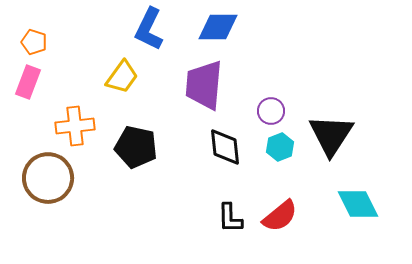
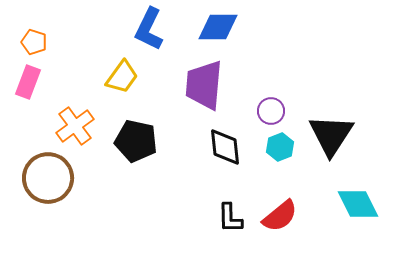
orange cross: rotated 30 degrees counterclockwise
black pentagon: moved 6 px up
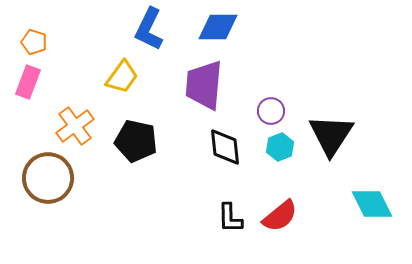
cyan diamond: moved 14 px right
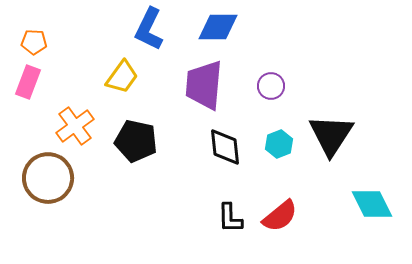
orange pentagon: rotated 15 degrees counterclockwise
purple circle: moved 25 px up
cyan hexagon: moved 1 px left, 3 px up
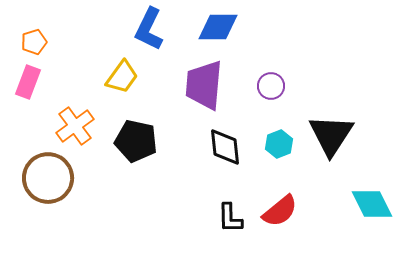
orange pentagon: rotated 20 degrees counterclockwise
red semicircle: moved 5 px up
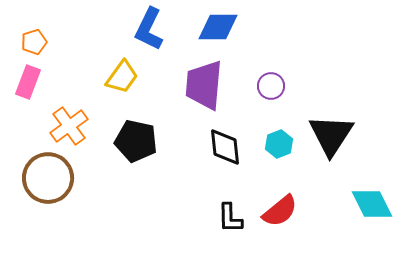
orange cross: moved 6 px left
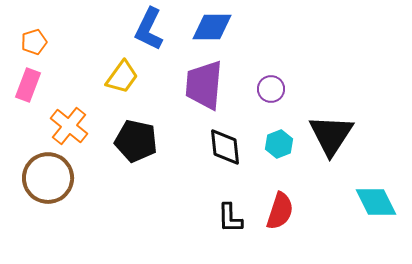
blue diamond: moved 6 px left
pink rectangle: moved 3 px down
purple circle: moved 3 px down
orange cross: rotated 15 degrees counterclockwise
cyan diamond: moved 4 px right, 2 px up
red semicircle: rotated 33 degrees counterclockwise
